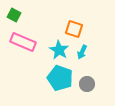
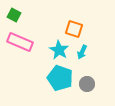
pink rectangle: moved 3 px left
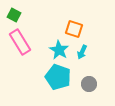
pink rectangle: rotated 35 degrees clockwise
cyan pentagon: moved 2 px left, 1 px up
gray circle: moved 2 px right
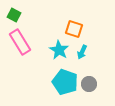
cyan pentagon: moved 7 px right, 5 px down
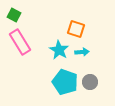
orange square: moved 2 px right
cyan arrow: rotated 120 degrees counterclockwise
gray circle: moved 1 px right, 2 px up
